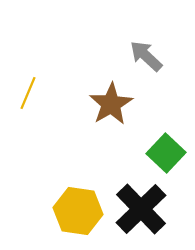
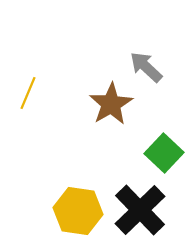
gray arrow: moved 11 px down
green square: moved 2 px left
black cross: moved 1 px left, 1 px down
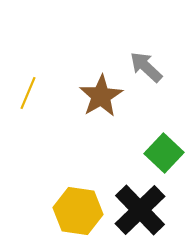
brown star: moved 10 px left, 8 px up
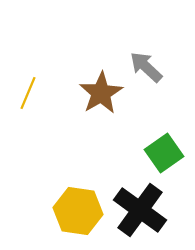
brown star: moved 3 px up
green square: rotated 12 degrees clockwise
black cross: rotated 10 degrees counterclockwise
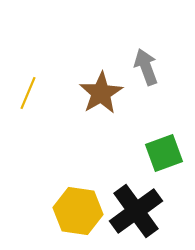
gray arrow: rotated 27 degrees clockwise
green square: rotated 15 degrees clockwise
black cross: moved 4 px left, 1 px down; rotated 18 degrees clockwise
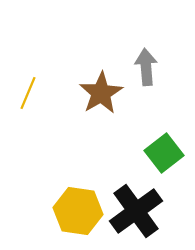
gray arrow: rotated 15 degrees clockwise
green square: rotated 18 degrees counterclockwise
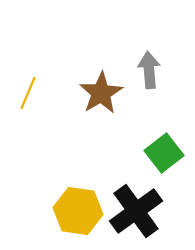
gray arrow: moved 3 px right, 3 px down
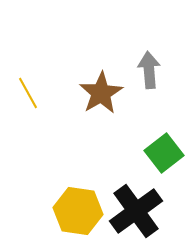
yellow line: rotated 52 degrees counterclockwise
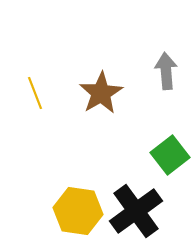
gray arrow: moved 17 px right, 1 px down
yellow line: moved 7 px right; rotated 8 degrees clockwise
green square: moved 6 px right, 2 px down
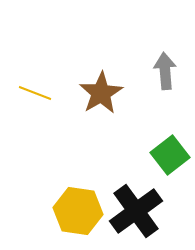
gray arrow: moved 1 px left
yellow line: rotated 48 degrees counterclockwise
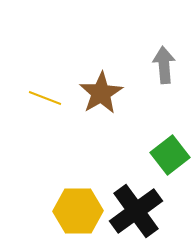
gray arrow: moved 1 px left, 6 px up
yellow line: moved 10 px right, 5 px down
yellow hexagon: rotated 9 degrees counterclockwise
